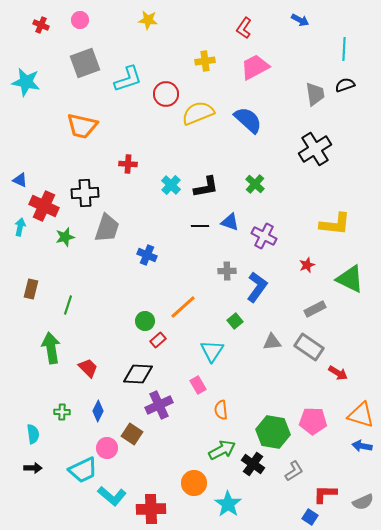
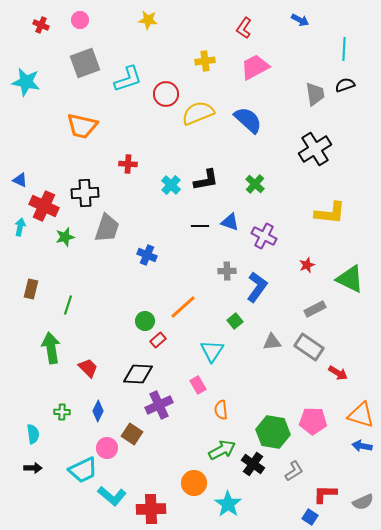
black L-shape at (206, 187): moved 7 px up
yellow L-shape at (335, 224): moved 5 px left, 11 px up
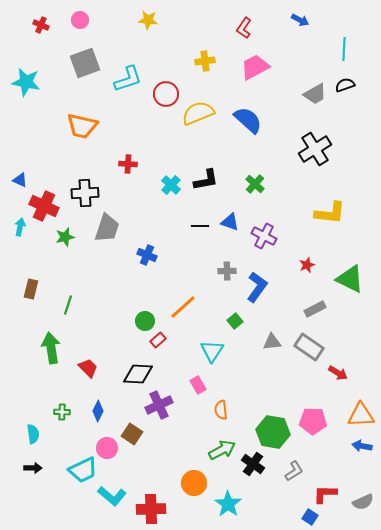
gray trapezoid at (315, 94): rotated 70 degrees clockwise
orange triangle at (361, 415): rotated 20 degrees counterclockwise
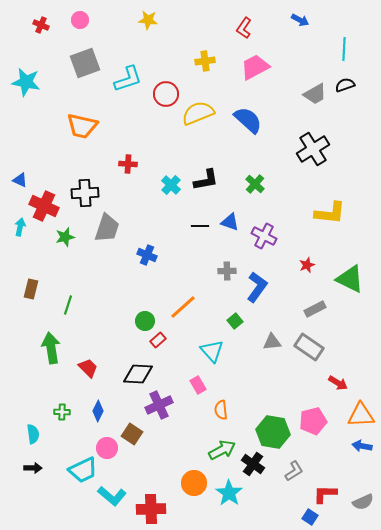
black cross at (315, 149): moved 2 px left
cyan triangle at (212, 351): rotated 15 degrees counterclockwise
red arrow at (338, 373): moved 10 px down
pink pentagon at (313, 421): rotated 16 degrees counterclockwise
cyan star at (228, 504): moved 1 px right, 11 px up
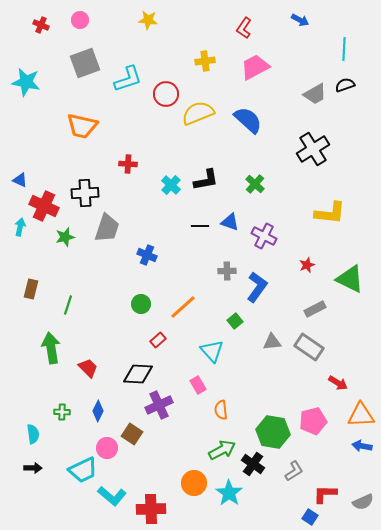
green circle at (145, 321): moved 4 px left, 17 px up
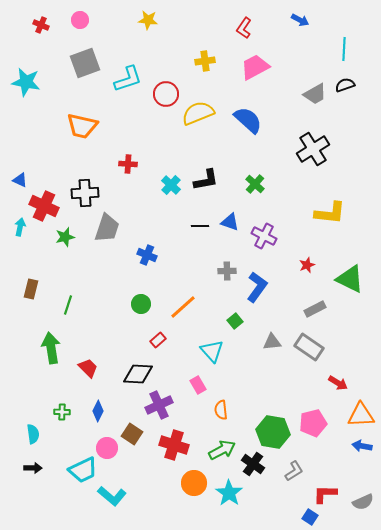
pink pentagon at (313, 421): moved 2 px down
red cross at (151, 509): moved 23 px right, 64 px up; rotated 20 degrees clockwise
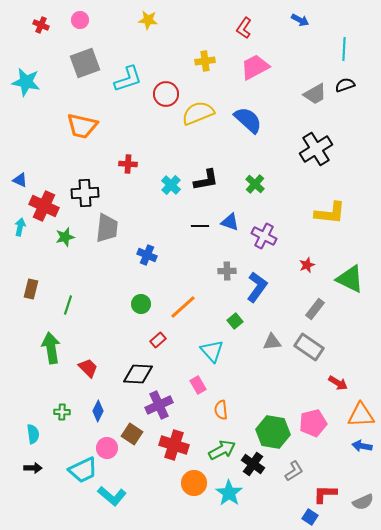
black cross at (313, 149): moved 3 px right
gray trapezoid at (107, 228): rotated 12 degrees counterclockwise
gray rectangle at (315, 309): rotated 25 degrees counterclockwise
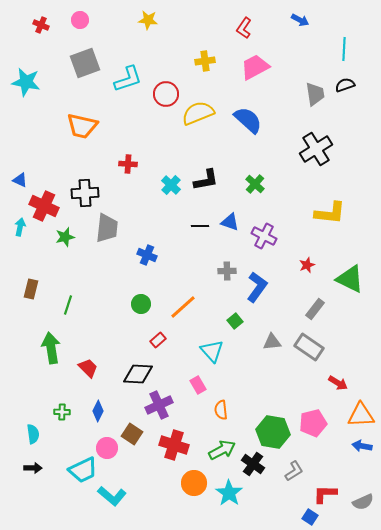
gray trapezoid at (315, 94): rotated 70 degrees counterclockwise
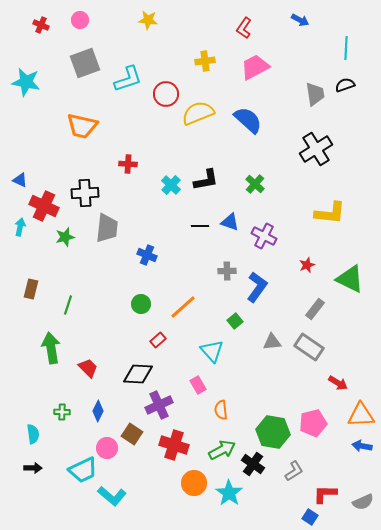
cyan line at (344, 49): moved 2 px right, 1 px up
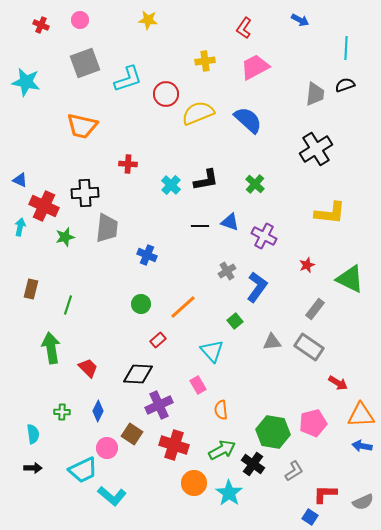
gray trapezoid at (315, 94): rotated 15 degrees clockwise
gray cross at (227, 271): rotated 30 degrees counterclockwise
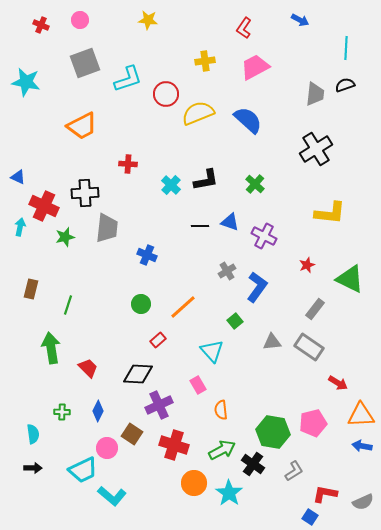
orange trapezoid at (82, 126): rotated 40 degrees counterclockwise
blue triangle at (20, 180): moved 2 px left, 3 px up
red L-shape at (325, 494): rotated 10 degrees clockwise
